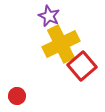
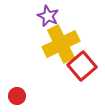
purple star: moved 1 px left
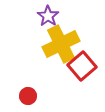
purple star: rotated 10 degrees clockwise
red circle: moved 11 px right
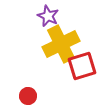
purple star: rotated 10 degrees counterclockwise
red square: rotated 24 degrees clockwise
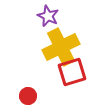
yellow cross: moved 3 px down
red square: moved 10 px left, 6 px down
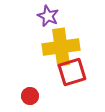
yellow cross: rotated 18 degrees clockwise
red circle: moved 2 px right
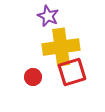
red circle: moved 3 px right, 19 px up
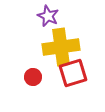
red square: moved 1 px right, 1 px down
